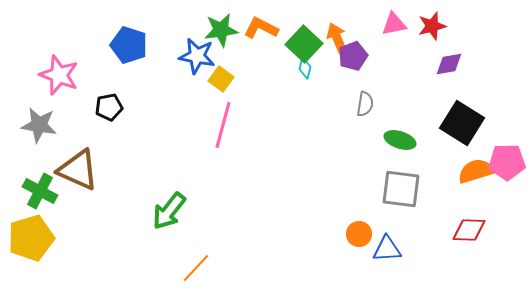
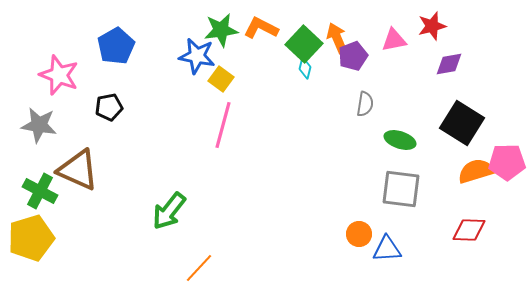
pink triangle: moved 16 px down
blue pentagon: moved 13 px left, 1 px down; rotated 24 degrees clockwise
orange line: moved 3 px right
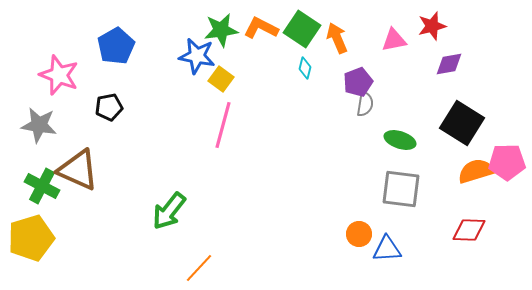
green square: moved 2 px left, 15 px up; rotated 9 degrees counterclockwise
purple pentagon: moved 5 px right, 26 px down
green cross: moved 2 px right, 5 px up
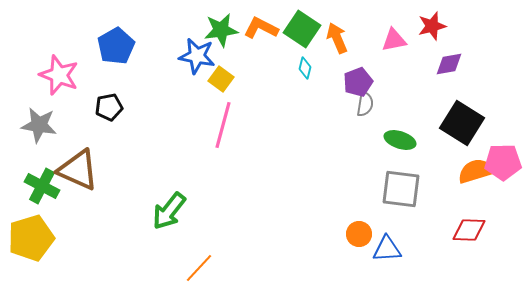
pink pentagon: moved 4 px left
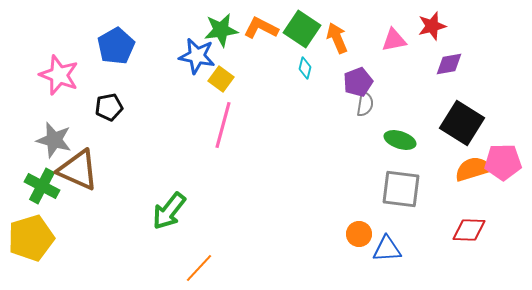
gray star: moved 15 px right, 15 px down; rotated 6 degrees clockwise
orange semicircle: moved 3 px left, 2 px up
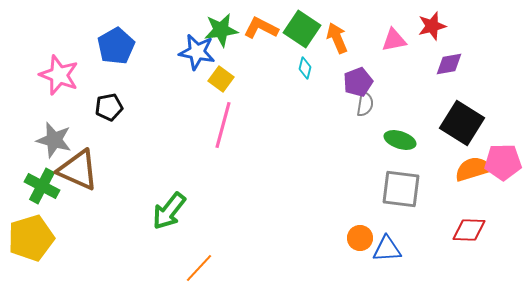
blue star: moved 4 px up
orange circle: moved 1 px right, 4 px down
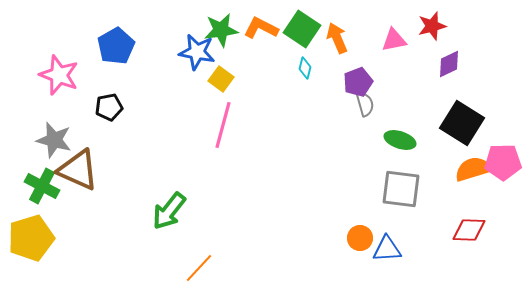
purple diamond: rotated 16 degrees counterclockwise
gray semicircle: rotated 25 degrees counterclockwise
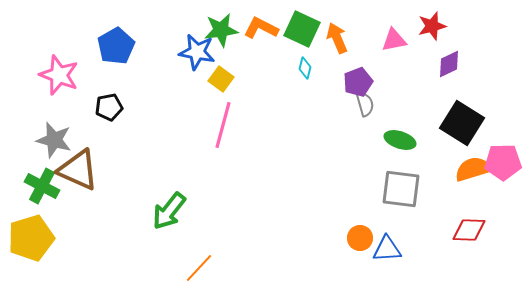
green square: rotated 9 degrees counterclockwise
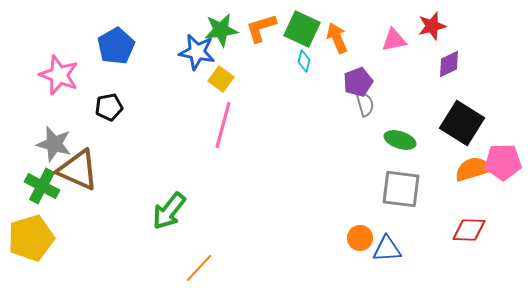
orange L-shape: rotated 44 degrees counterclockwise
cyan diamond: moved 1 px left, 7 px up
gray star: moved 4 px down
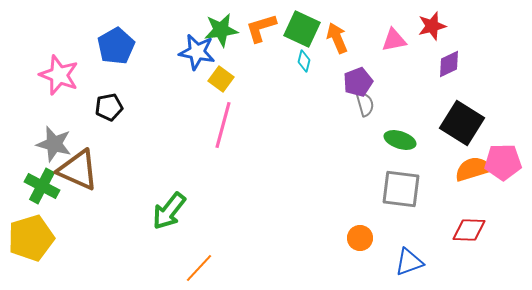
blue triangle: moved 22 px right, 13 px down; rotated 16 degrees counterclockwise
